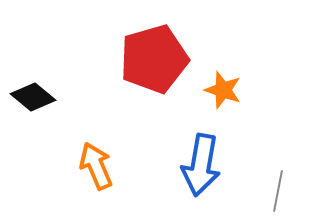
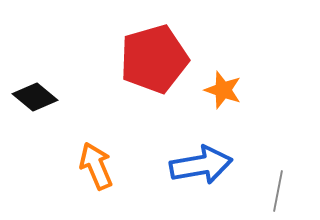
black diamond: moved 2 px right
blue arrow: rotated 110 degrees counterclockwise
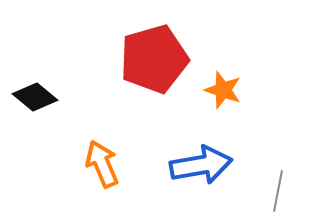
orange arrow: moved 6 px right, 2 px up
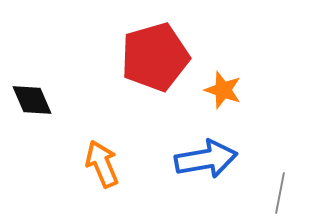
red pentagon: moved 1 px right, 2 px up
black diamond: moved 3 px left, 3 px down; rotated 27 degrees clockwise
blue arrow: moved 5 px right, 6 px up
gray line: moved 2 px right, 2 px down
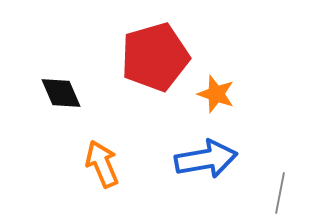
orange star: moved 7 px left, 4 px down
black diamond: moved 29 px right, 7 px up
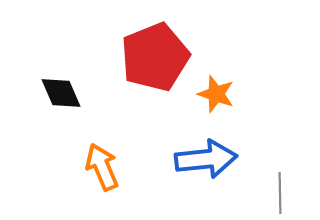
red pentagon: rotated 6 degrees counterclockwise
blue arrow: rotated 4 degrees clockwise
orange arrow: moved 3 px down
gray line: rotated 12 degrees counterclockwise
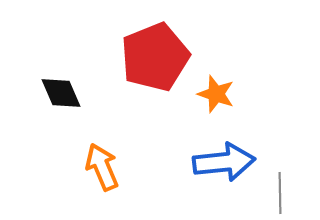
blue arrow: moved 18 px right, 3 px down
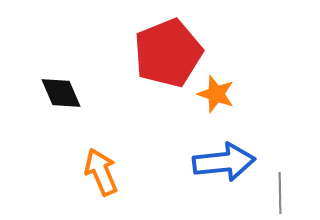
red pentagon: moved 13 px right, 4 px up
orange arrow: moved 1 px left, 5 px down
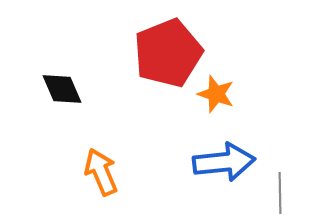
black diamond: moved 1 px right, 4 px up
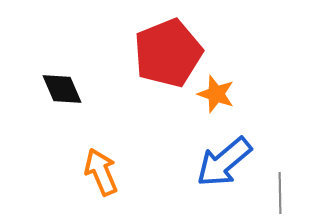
blue arrow: rotated 146 degrees clockwise
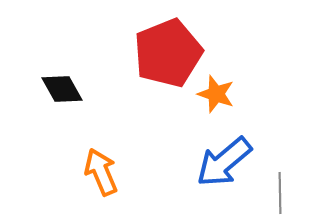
black diamond: rotated 6 degrees counterclockwise
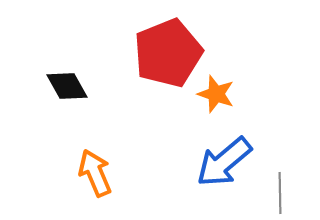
black diamond: moved 5 px right, 3 px up
orange arrow: moved 6 px left, 1 px down
